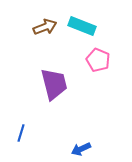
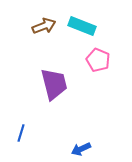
brown arrow: moved 1 px left, 1 px up
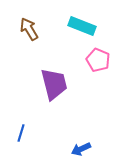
brown arrow: moved 15 px left, 3 px down; rotated 100 degrees counterclockwise
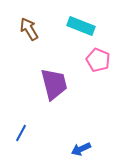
cyan rectangle: moved 1 px left
blue line: rotated 12 degrees clockwise
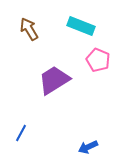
purple trapezoid: moved 4 px up; rotated 108 degrees counterclockwise
blue arrow: moved 7 px right, 2 px up
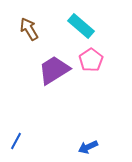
cyan rectangle: rotated 20 degrees clockwise
pink pentagon: moved 7 px left; rotated 15 degrees clockwise
purple trapezoid: moved 10 px up
blue line: moved 5 px left, 8 px down
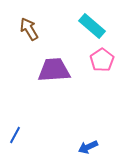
cyan rectangle: moved 11 px right
pink pentagon: moved 11 px right
purple trapezoid: rotated 28 degrees clockwise
blue line: moved 1 px left, 6 px up
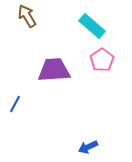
brown arrow: moved 2 px left, 13 px up
blue line: moved 31 px up
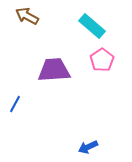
brown arrow: rotated 30 degrees counterclockwise
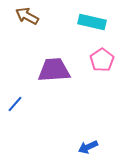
cyan rectangle: moved 4 px up; rotated 28 degrees counterclockwise
blue line: rotated 12 degrees clockwise
